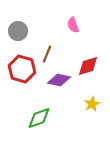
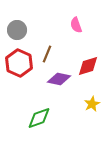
pink semicircle: moved 3 px right
gray circle: moved 1 px left, 1 px up
red hexagon: moved 3 px left, 6 px up; rotated 8 degrees clockwise
purple diamond: moved 1 px up
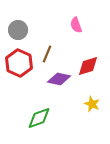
gray circle: moved 1 px right
yellow star: rotated 21 degrees counterclockwise
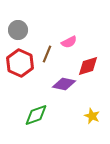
pink semicircle: moved 7 px left, 17 px down; rotated 98 degrees counterclockwise
red hexagon: moved 1 px right
purple diamond: moved 5 px right, 5 px down
yellow star: moved 12 px down
green diamond: moved 3 px left, 3 px up
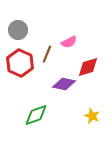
red diamond: moved 1 px down
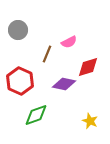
red hexagon: moved 18 px down
yellow star: moved 2 px left, 5 px down
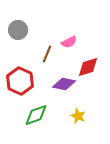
yellow star: moved 12 px left, 5 px up
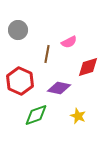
brown line: rotated 12 degrees counterclockwise
purple diamond: moved 5 px left, 4 px down
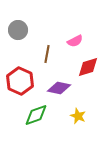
pink semicircle: moved 6 px right, 1 px up
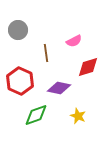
pink semicircle: moved 1 px left
brown line: moved 1 px left, 1 px up; rotated 18 degrees counterclockwise
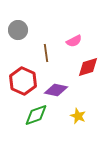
red hexagon: moved 3 px right
purple diamond: moved 3 px left, 2 px down
